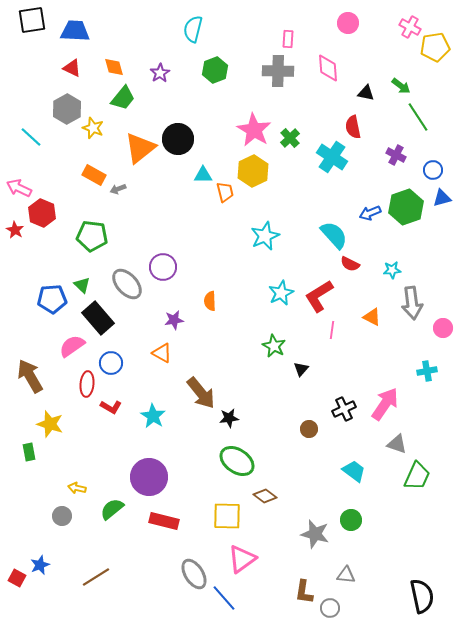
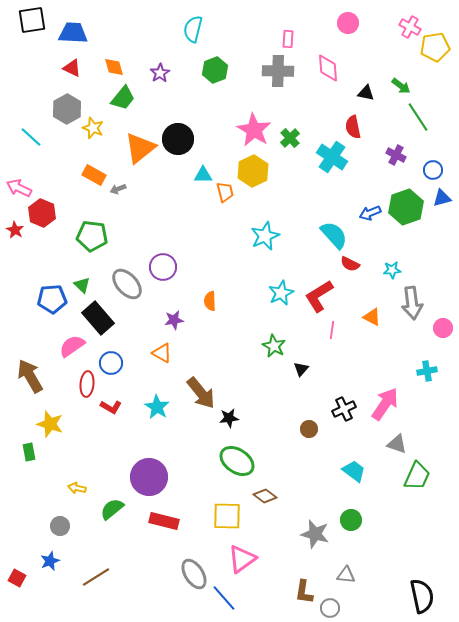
blue trapezoid at (75, 31): moved 2 px left, 2 px down
cyan star at (153, 416): moved 4 px right, 9 px up
gray circle at (62, 516): moved 2 px left, 10 px down
blue star at (40, 565): moved 10 px right, 4 px up
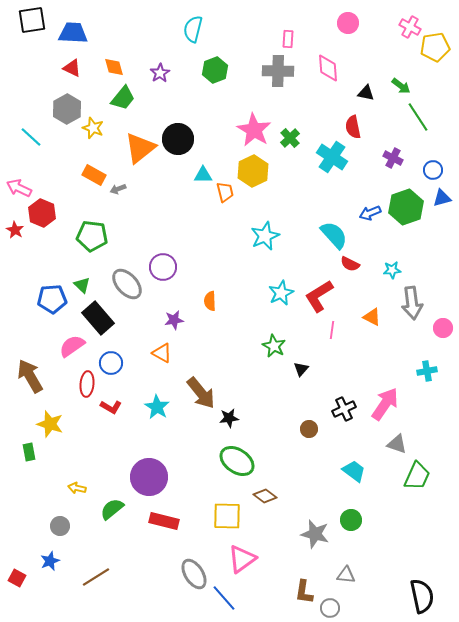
purple cross at (396, 155): moved 3 px left, 3 px down
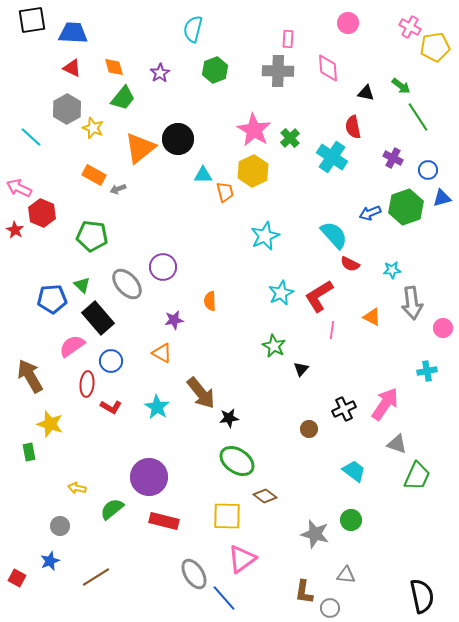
blue circle at (433, 170): moved 5 px left
blue circle at (111, 363): moved 2 px up
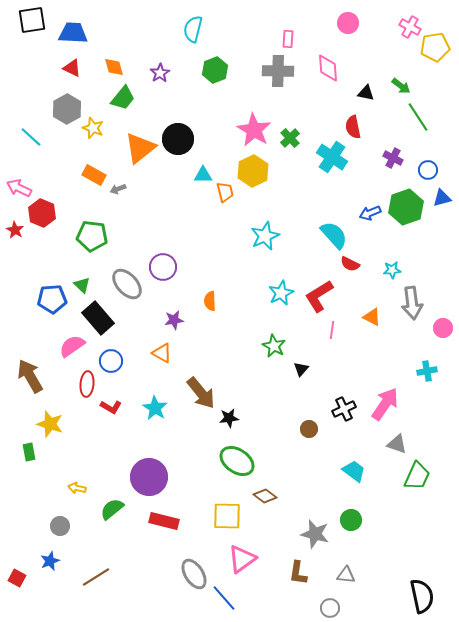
cyan star at (157, 407): moved 2 px left, 1 px down
brown L-shape at (304, 592): moved 6 px left, 19 px up
